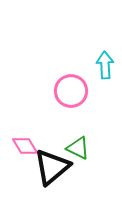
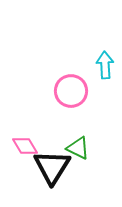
black triangle: rotated 18 degrees counterclockwise
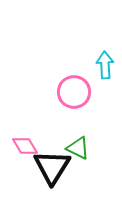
pink circle: moved 3 px right, 1 px down
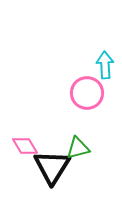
pink circle: moved 13 px right, 1 px down
green triangle: rotated 40 degrees counterclockwise
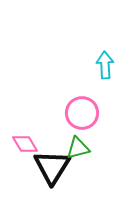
pink circle: moved 5 px left, 20 px down
pink diamond: moved 2 px up
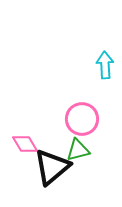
pink circle: moved 6 px down
green triangle: moved 2 px down
black triangle: rotated 18 degrees clockwise
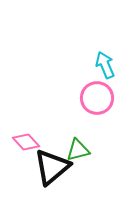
cyan arrow: rotated 20 degrees counterclockwise
pink circle: moved 15 px right, 21 px up
pink diamond: moved 1 px right, 2 px up; rotated 12 degrees counterclockwise
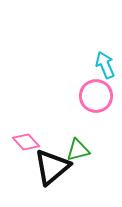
pink circle: moved 1 px left, 2 px up
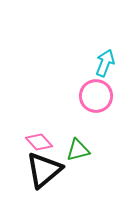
cyan arrow: moved 2 px up; rotated 44 degrees clockwise
pink diamond: moved 13 px right
black triangle: moved 8 px left, 3 px down
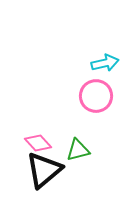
cyan arrow: rotated 56 degrees clockwise
pink diamond: moved 1 px left, 1 px down
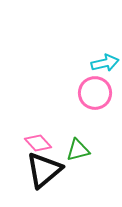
pink circle: moved 1 px left, 3 px up
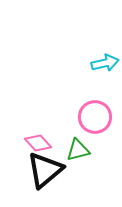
pink circle: moved 24 px down
black triangle: moved 1 px right
